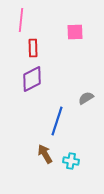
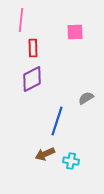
brown arrow: rotated 84 degrees counterclockwise
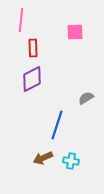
blue line: moved 4 px down
brown arrow: moved 2 px left, 4 px down
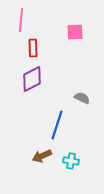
gray semicircle: moved 4 px left; rotated 56 degrees clockwise
brown arrow: moved 1 px left, 2 px up
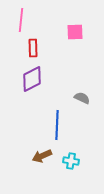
blue line: rotated 16 degrees counterclockwise
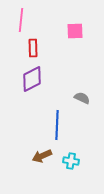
pink square: moved 1 px up
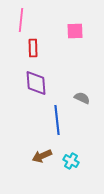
purple diamond: moved 4 px right, 4 px down; rotated 68 degrees counterclockwise
blue line: moved 5 px up; rotated 8 degrees counterclockwise
cyan cross: rotated 21 degrees clockwise
